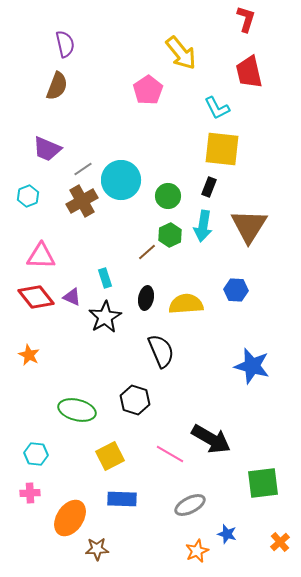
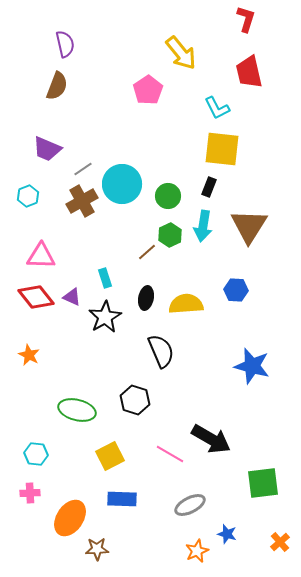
cyan circle at (121, 180): moved 1 px right, 4 px down
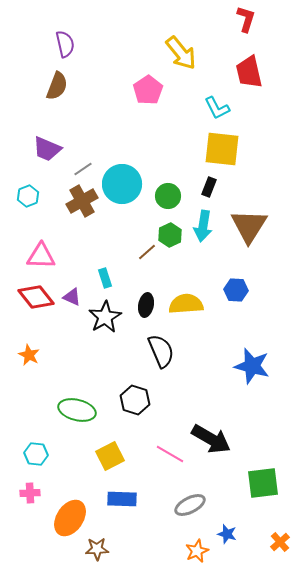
black ellipse at (146, 298): moved 7 px down
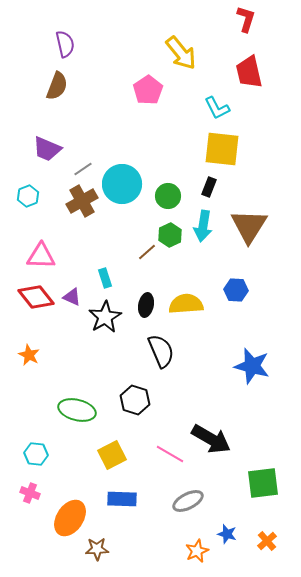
yellow square at (110, 456): moved 2 px right, 1 px up
pink cross at (30, 493): rotated 24 degrees clockwise
gray ellipse at (190, 505): moved 2 px left, 4 px up
orange cross at (280, 542): moved 13 px left, 1 px up
